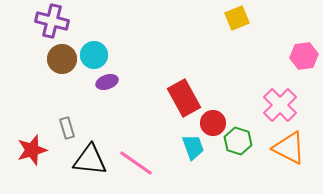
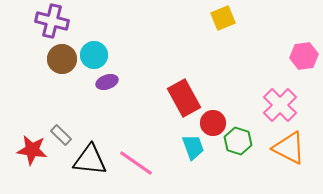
yellow square: moved 14 px left
gray rectangle: moved 6 px left, 7 px down; rotated 30 degrees counterclockwise
red star: rotated 24 degrees clockwise
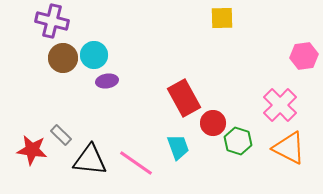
yellow square: moved 1 px left; rotated 20 degrees clockwise
brown circle: moved 1 px right, 1 px up
purple ellipse: moved 1 px up; rotated 10 degrees clockwise
cyan trapezoid: moved 15 px left
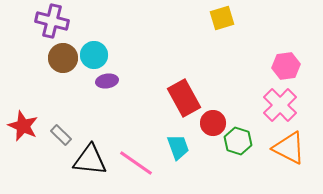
yellow square: rotated 15 degrees counterclockwise
pink hexagon: moved 18 px left, 10 px down
red star: moved 9 px left, 24 px up; rotated 16 degrees clockwise
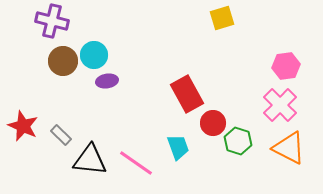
brown circle: moved 3 px down
red rectangle: moved 3 px right, 4 px up
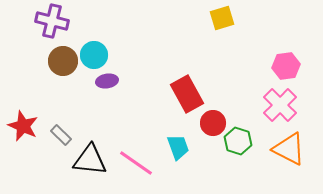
orange triangle: moved 1 px down
